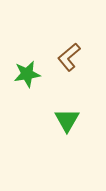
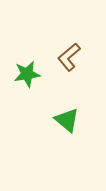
green triangle: rotated 20 degrees counterclockwise
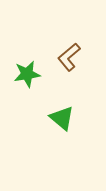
green triangle: moved 5 px left, 2 px up
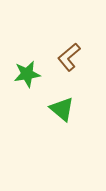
green triangle: moved 9 px up
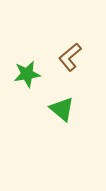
brown L-shape: moved 1 px right
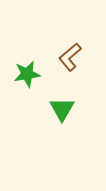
green triangle: rotated 20 degrees clockwise
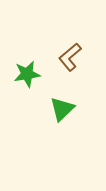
green triangle: rotated 16 degrees clockwise
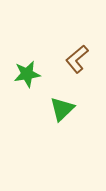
brown L-shape: moved 7 px right, 2 px down
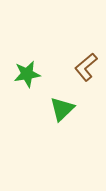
brown L-shape: moved 9 px right, 8 px down
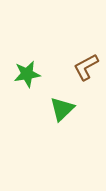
brown L-shape: rotated 12 degrees clockwise
